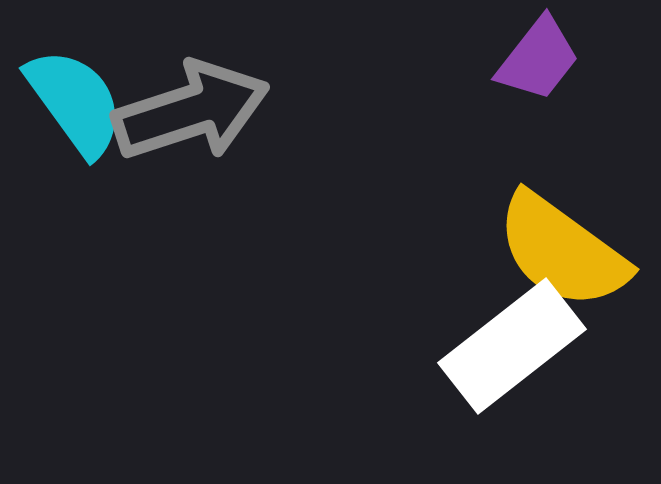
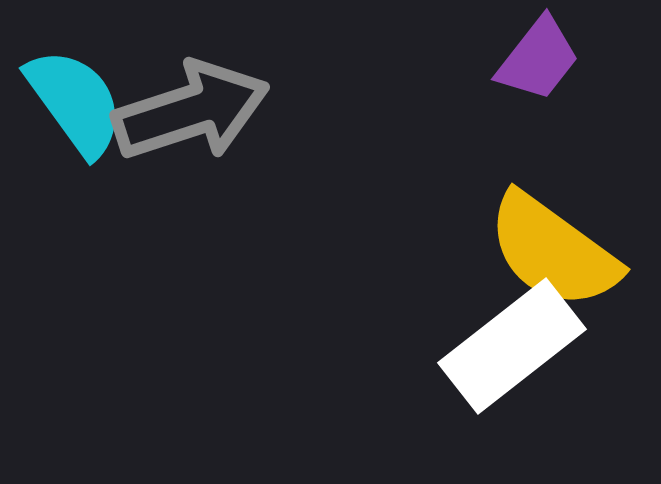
yellow semicircle: moved 9 px left
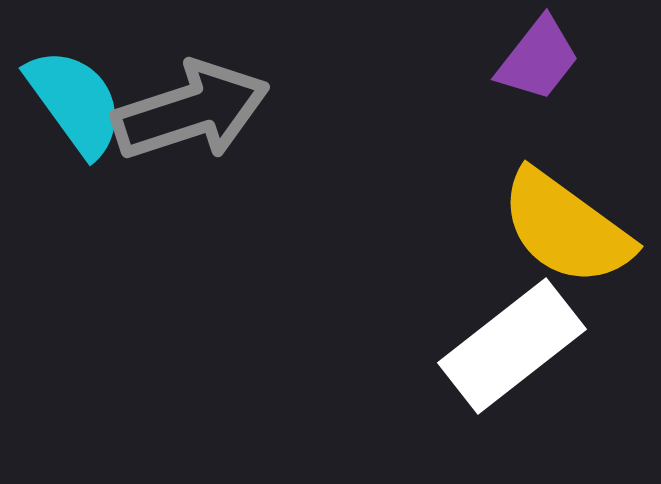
yellow semicircle: moved 13 px right, 23 px up
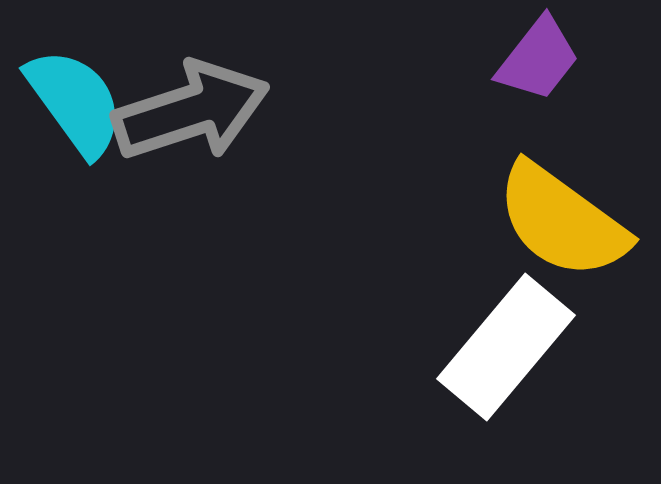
yellow semicircle: moved 4 px left, 7 px up
white rectangle: moved 6 px left, 1 px down; rotated 12 degrees counterclockwise
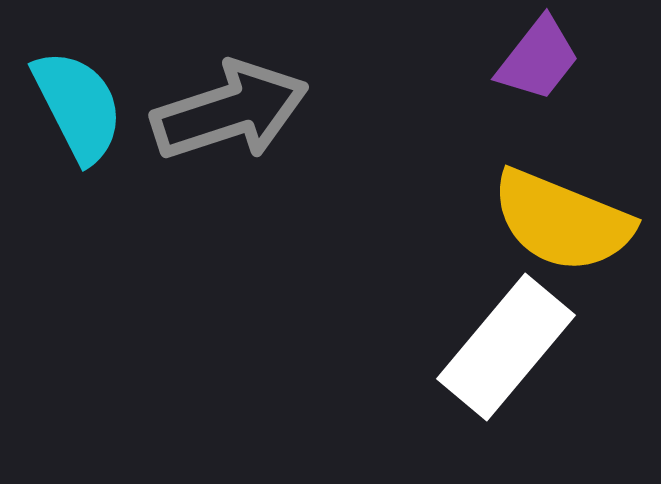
cyan semicircle: moved 3 px right, 4 px down; rotated 9 degrees clockwise
gray arrow: moved 39 px right
yellow semicircle: rotated 14 degrees counterclockwise
